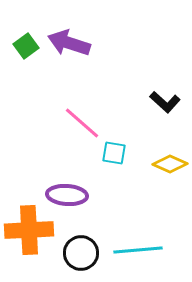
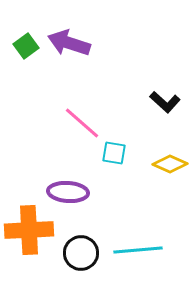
purple ellipse: moved 1 px right, 3 px up
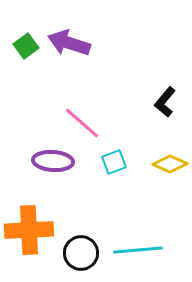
black L-shape: rotated 88 degrees clockwise
cyan square: moved 9 px down; rotated 30 degrees counterclockwise
purple ellipse: moved 15 px left, 31 px up
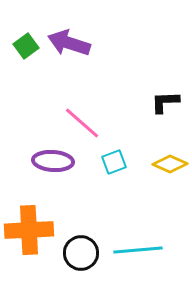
black L-shape: rotated 48 degrees clockwise
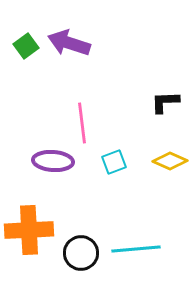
pink line: rotated 42 degrees clockwise
yellow diamond: moved 3 px up
cyan line: moved 2 px left, 1 px up
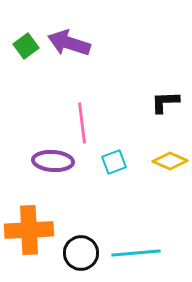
cyan line: moved 4 px down
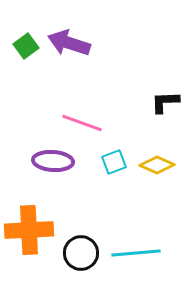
pink line: rotated 63 degrees counterclockwise
yellow diamond: moved 13 px left, 4 px down
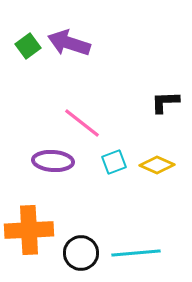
green square: moved 2 px right
pink line: rotated 18 degrees clockwise
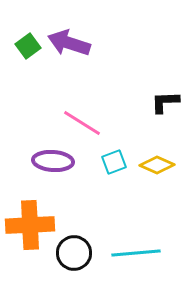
pink line: rotated 6 degrees counterclockwise
orange cross: moved 1 px right, 5 px up
black circle: moved 7 px left
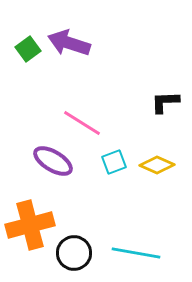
green square: moved 3 px down
purple ellipse: rotated 27 degrees clockwise
orange cross: rotated 12 degrees counterclockwise
cyan line: rotated 15 degrees clockwise
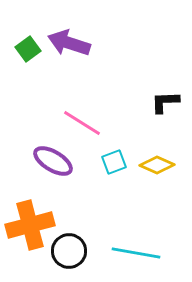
black circle: moved 5 px left, 2 px up
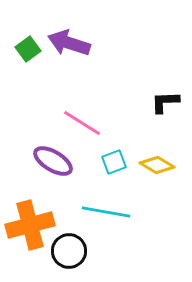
yellow diamond: rotated 8 degrees clockwise
cyan line: moved 30 px left, 41 px up
